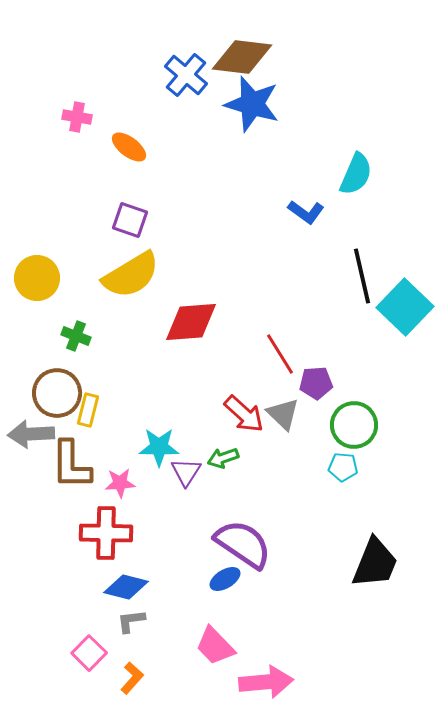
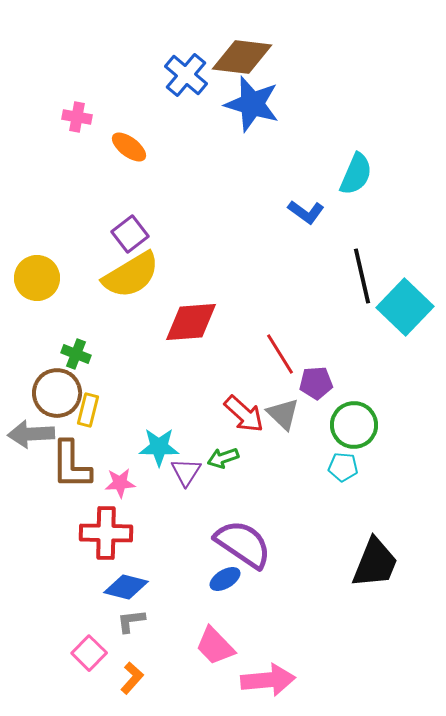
purple square: moved 14 px down; rotated 33 degrees clockwise
green cross: moved 18 px down
pink arrow: moved 2 px right, 2 px up
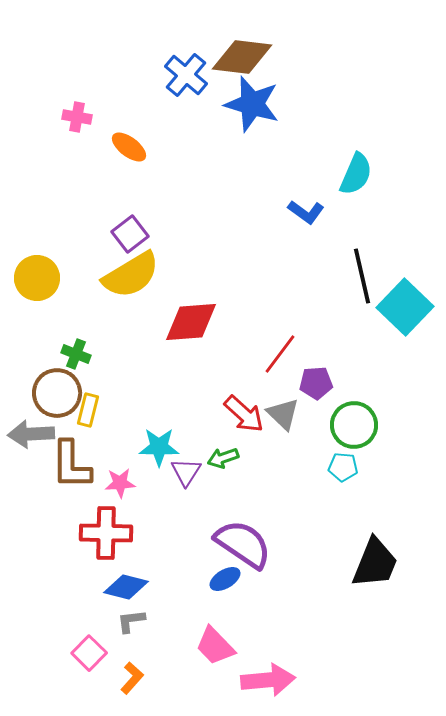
red line: rotated 69 degrees clockwise
